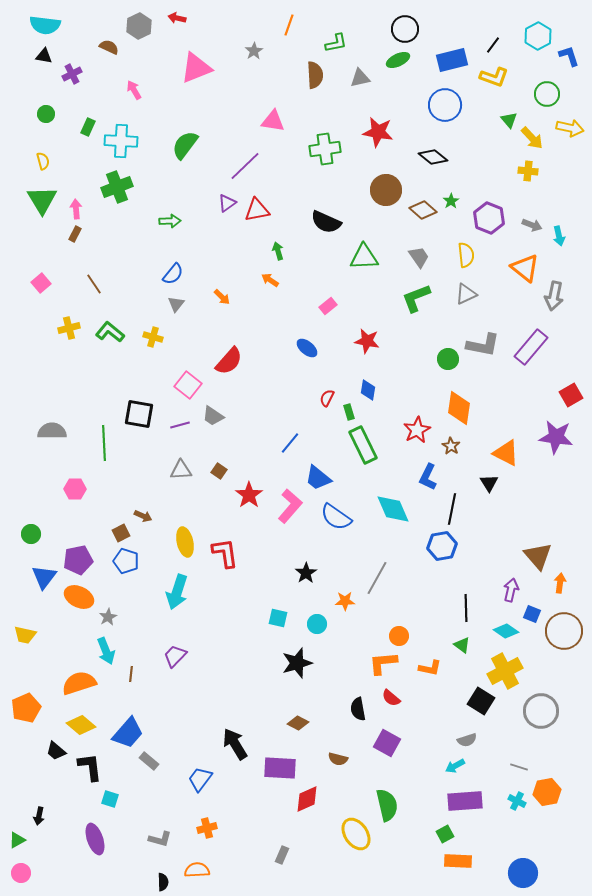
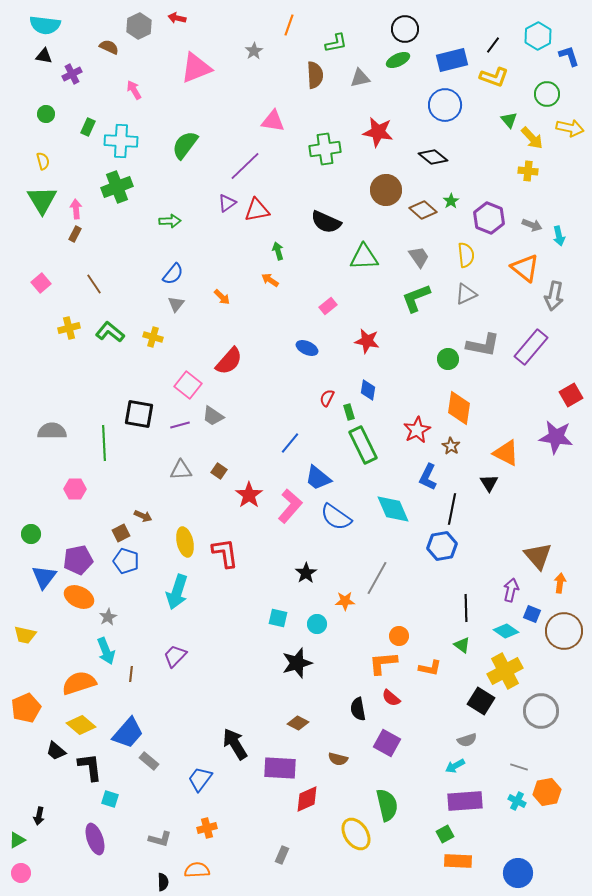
blue ellipse at (307, 348): rotated 15 degrees counterclockwise
blue circle at (523, 873): moved 5 px left
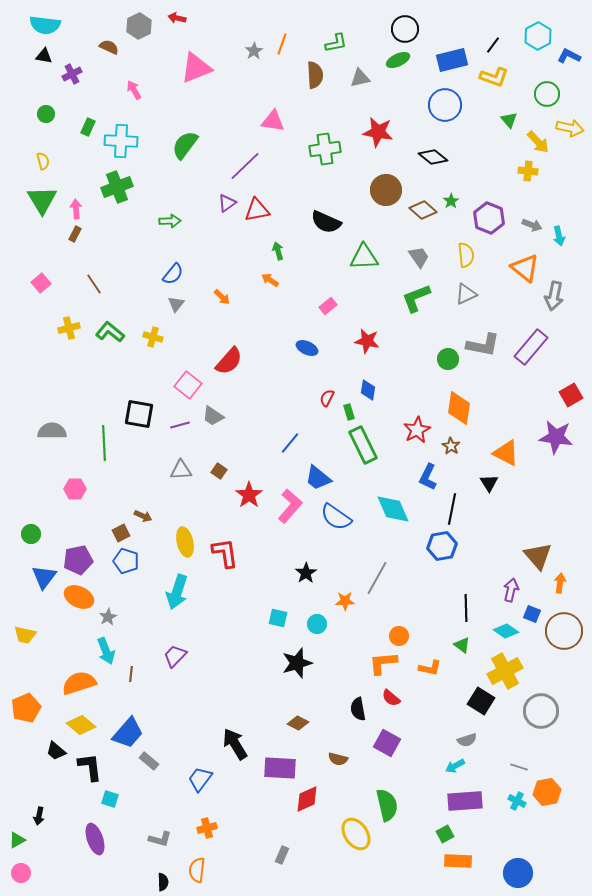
orange line at (289, 25): moved 7 px left, 19 px down
blue L-shape at (569, 56): rotated 45 degrees counterclockwise
yellow arrow at (532, 138): moved 6 px right, 4 px down
orange semicircle at (197, 870): rotated 80 degrees counterclockwise
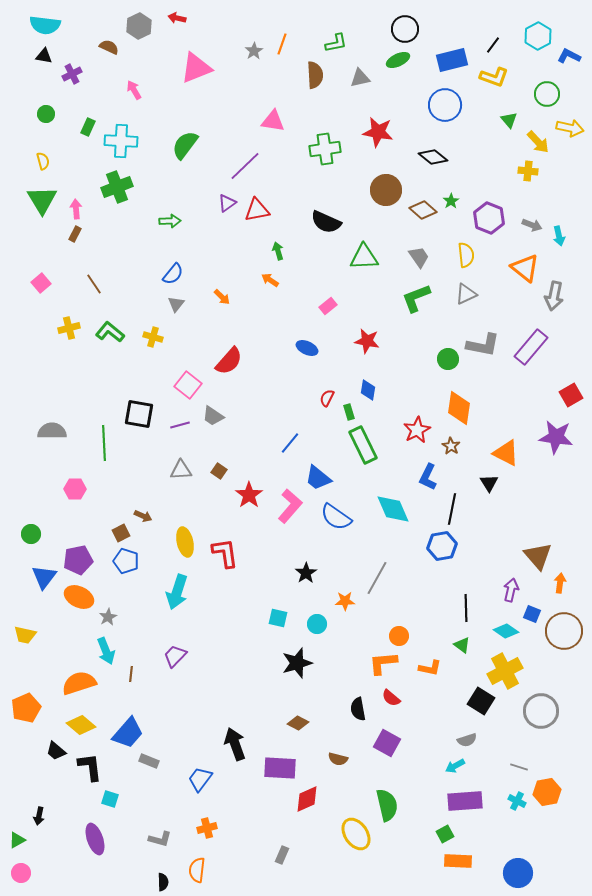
black arrow at (235, 744): rotated 12 degrees clockwise
gray rectangle at (149, 761): rotated 18 degrees counterclockwise
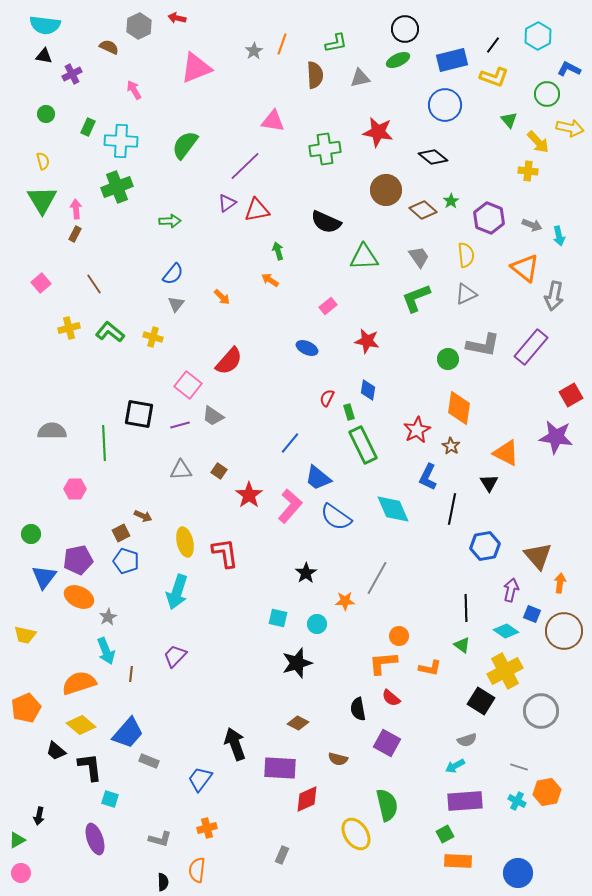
blue L-shape at (569, 56): moved 13 px down
blue hexagon at (442, 546): moved 43 px right
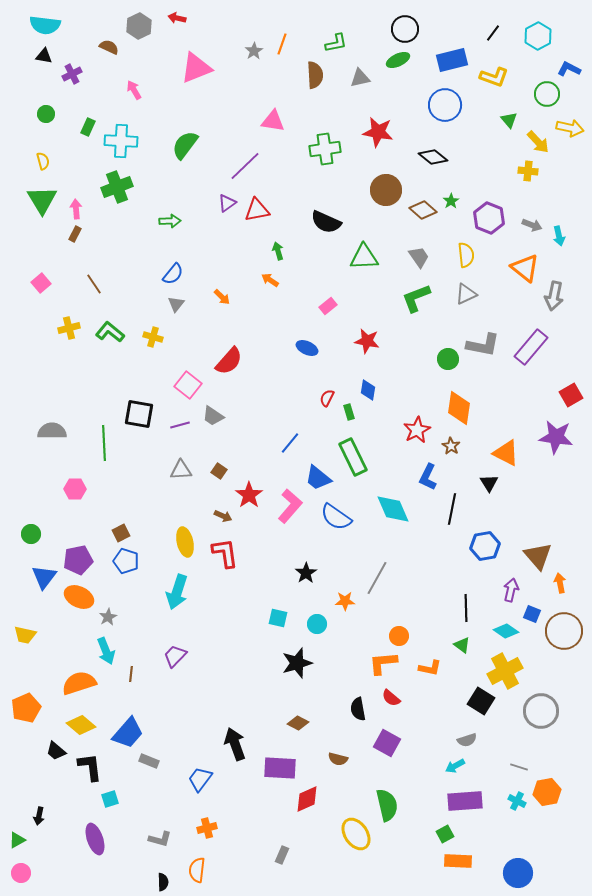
black line at (493, 45): moved 12 px up
green rectangle at (363, 445): moved 10 px left, 12 px down
brown arrow at (143, 516): moved 80 px right
orange arrow at (560, 583): rotated 18 degrees counterclockwise
cyan square at (110, 799): rotated 36 degrees counterclockwise
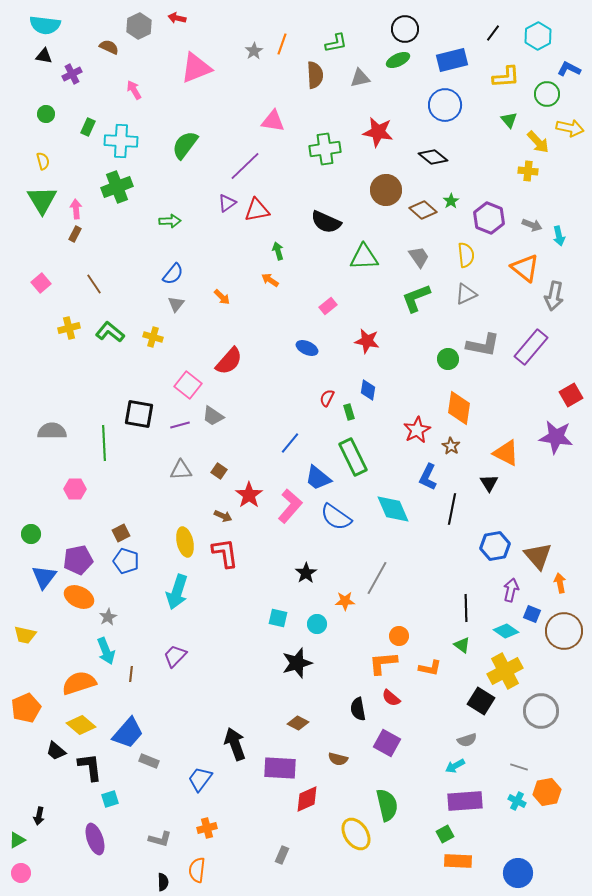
yellow L-shape at (494, 77): moved 12 px right; rotated 24 degrees counterclockwise
blue hexagon at (485, 546): moved 10 px right
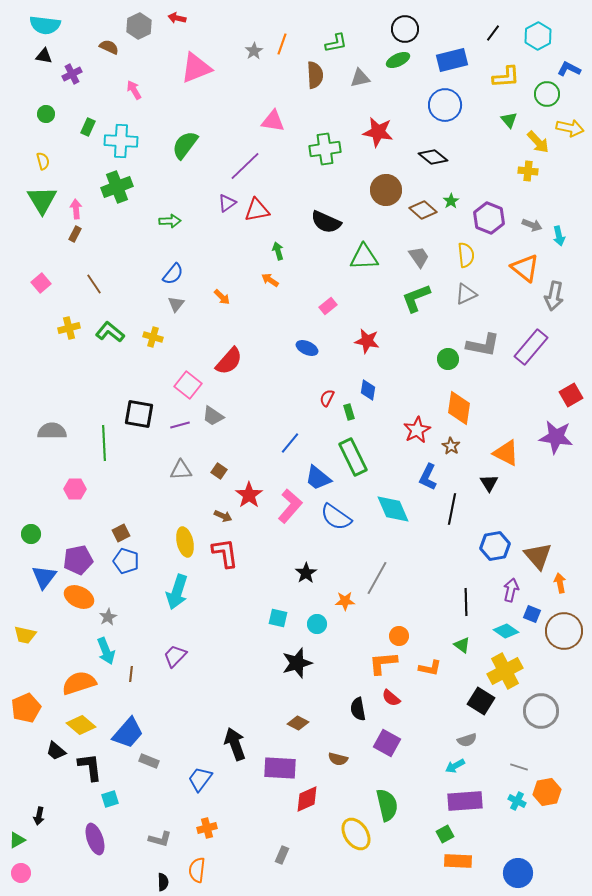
black line at (466, 608): moved 6 px up
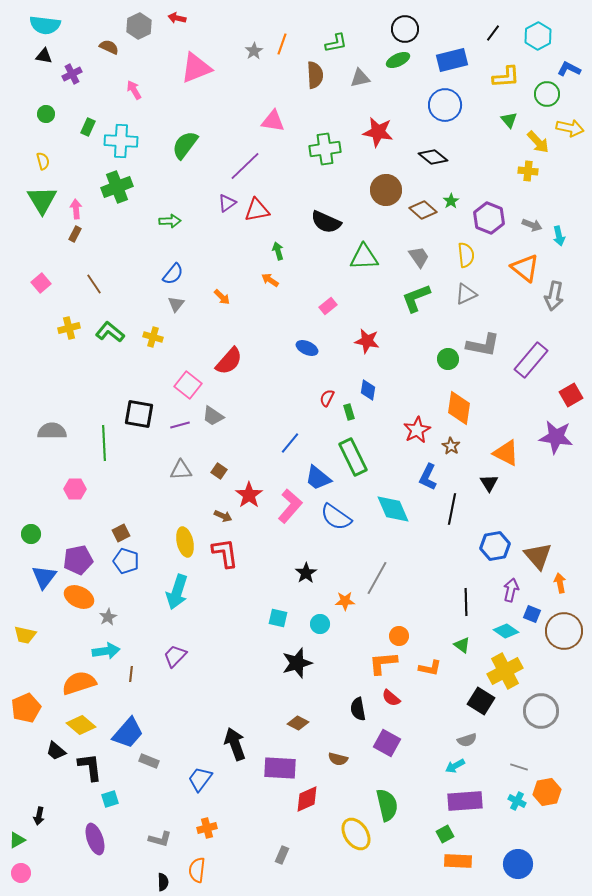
purple rectangle at (531, 347): moved 13 px down
cyan circle at (317, 624): moved 3 px right
cyan arrow at (106, 651): rotated 76 degrees counterclockwise
blue circle at (518, 873): moved 9 px up
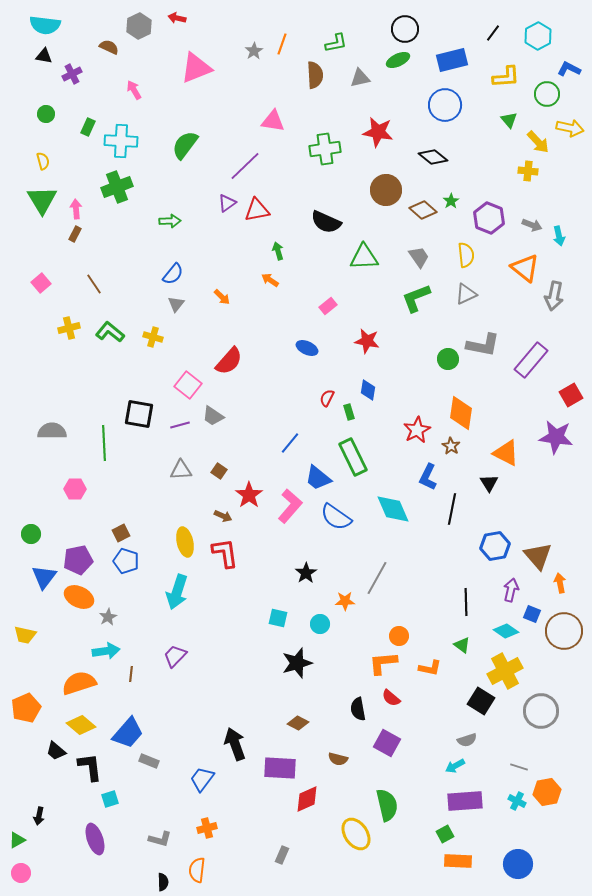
orange diamond at (459, 408): moved 2 px right, 5 px down
blue trapezoid at (200, 779): moved 2 px right
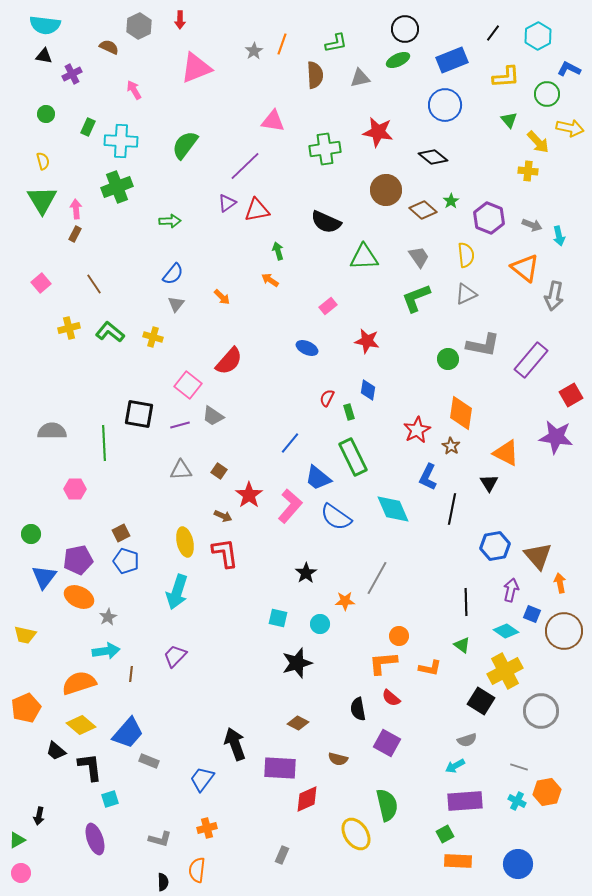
red arrow at (177, 18): moved 3 px right, 2 px down; rotated 102 degrees counterclockwise
blue rectangle at (452, 60): rotated 8 degrees counterclockwise
